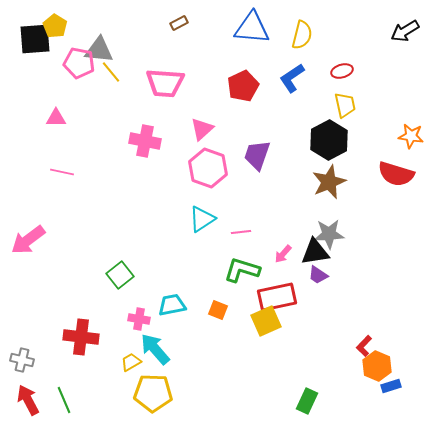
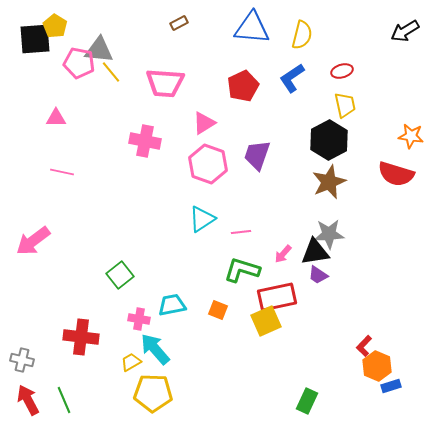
pink triangle at (202, 129): moved 2 px right, 6 px up; rotated 10 degrees clockwise
pink hexagon at (208, 168): moved 4 px up
pink arrow at (28, 240): moved 5 px right, 1 px down
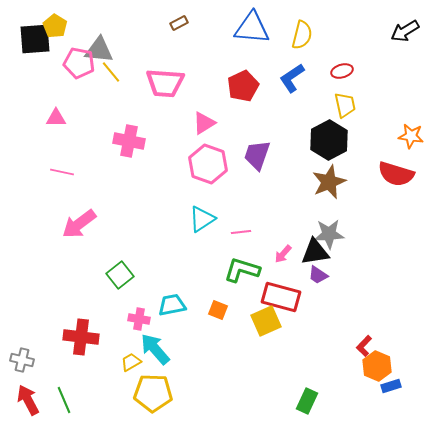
pink cross at (145, 141): moved 16 px left
pink arrow at (33, 241): moved 46 px right, 17 px up
red rectangle at (277, 297): moved 4 px right; rotated 27 degrees clockwise
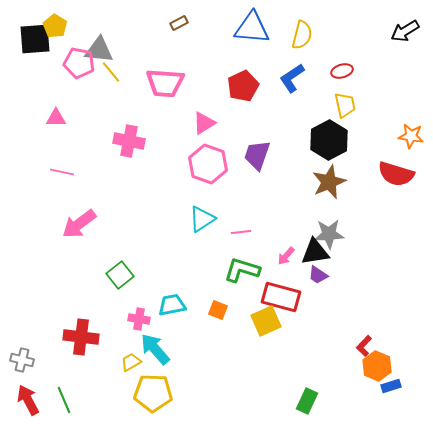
pink arrow at (283, 254): moved 3 px right, 2 px down
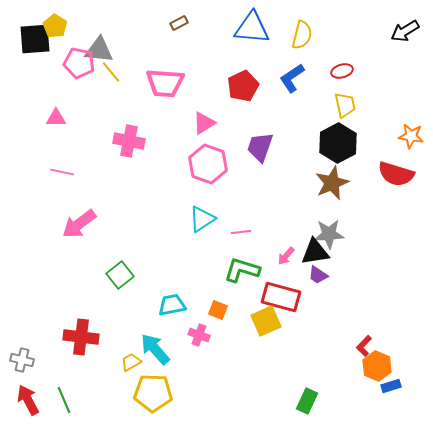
black hexagon at (329, 140): moved 9 px right, 3 px down
purple trapezoid at (257, 155): moved 3 px right, 8 px up
brown star at (329, 182): moved 3 px right, 1 px down
pink cross at (139, 319): moved 60 px right, 16 px down; rotated 10 degrees clockwise
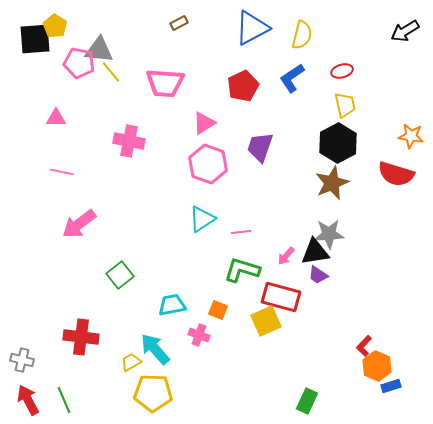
blue triangle at (252, 28): rotated 33 degrees counterclockwise
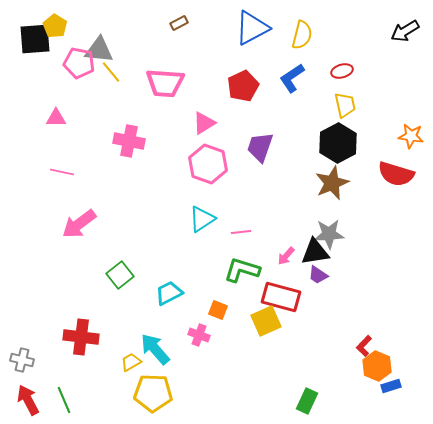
cyan trapezoid at (172, 305): moved 3 px left, 12 px up; rotated 16 degrees counterclockwise
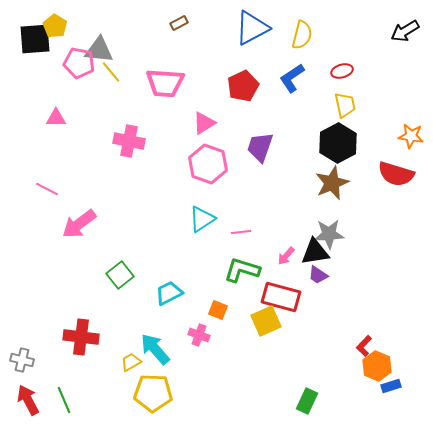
pink line at (62, 172): moved 15 px left, 17 px down; rotated 15 degrees clockwise
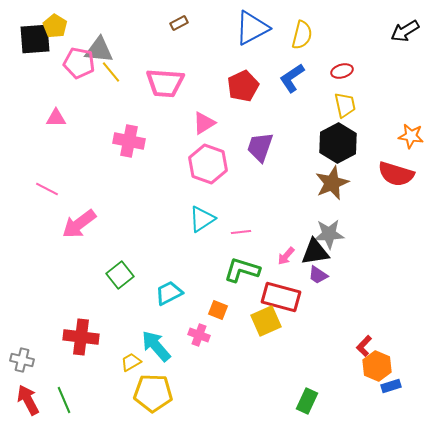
cyan arrow at (155, 349): moved 1 px right, 3 px up
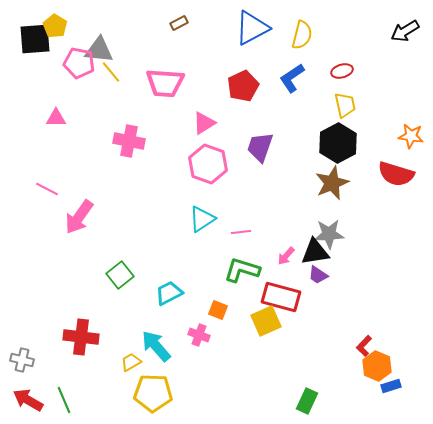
pink arrow at (79, 224): moved 7 px up; rotated 18 degrees counterclockwise
red arrow at (28, 400): rotated 32 degrees counterclockwise
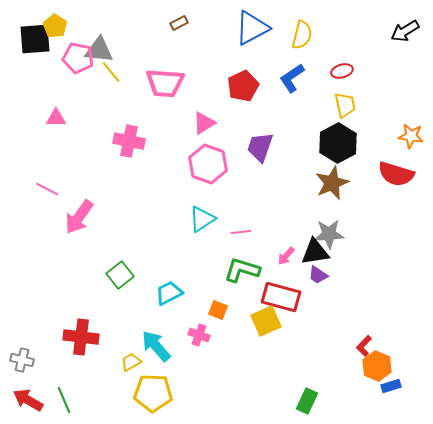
pink pentagon at (79, 63): moved 1 px left, 5 px up
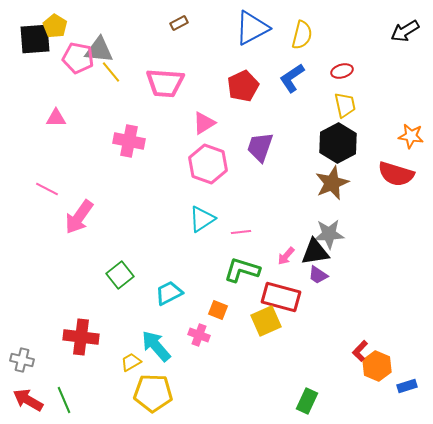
red L-shape at (364, 346): moved 4 px left, 5 px down
blue rectangle at (391, 386): moved 16 px right
